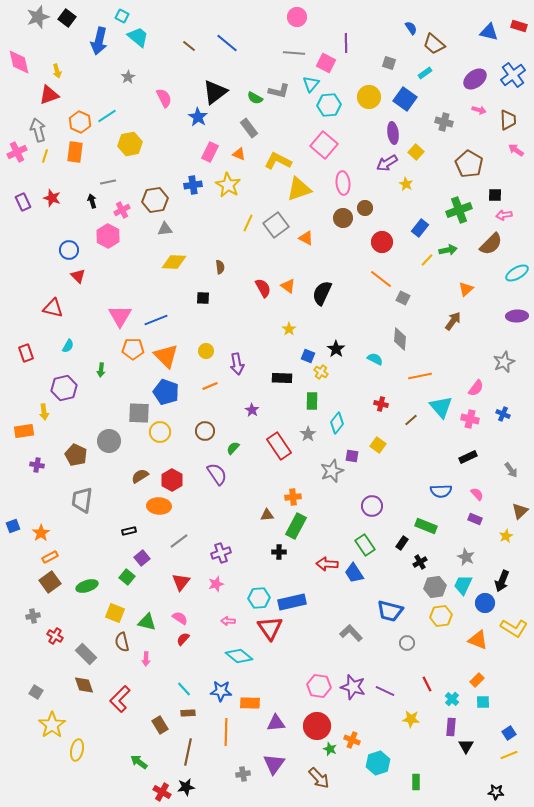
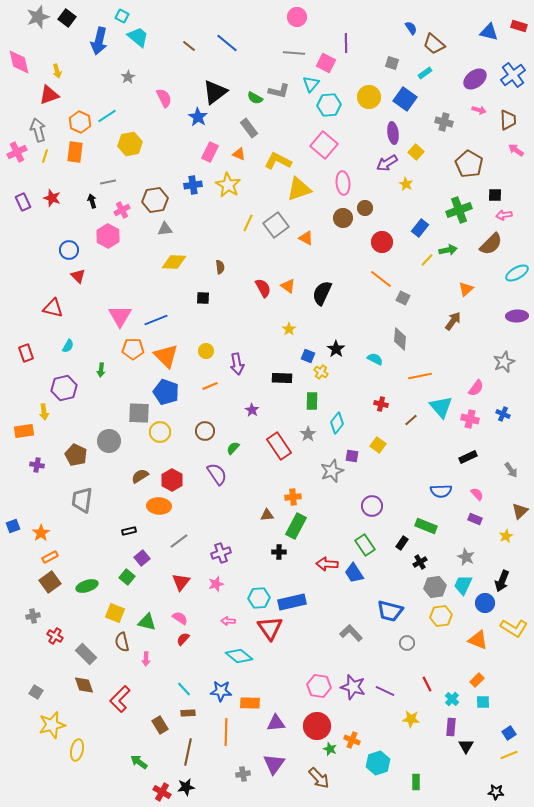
gray square at (389, 63): moved 3 px right
yellow star at (52, 725): rotated 20 degrees clockwise
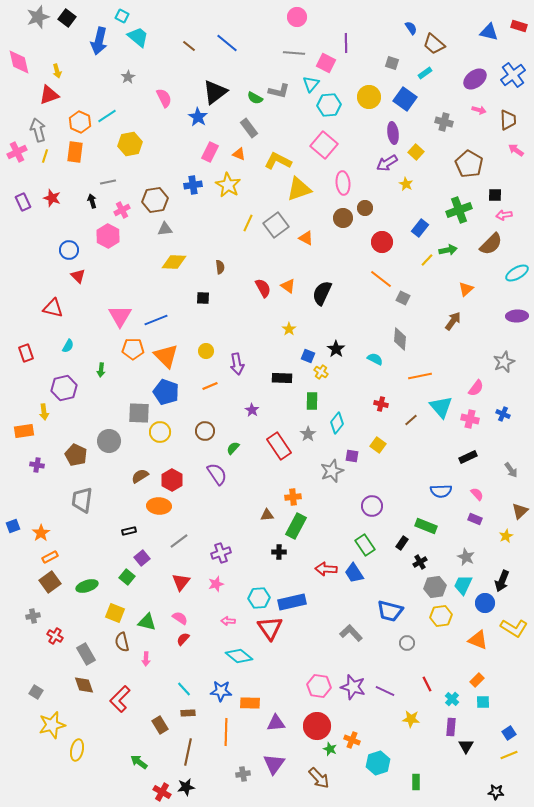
red arrow at (327, 564): moved 1 px left, 5 px down
gray rectangle at (86, 654): rotated 15 degrees clockwise
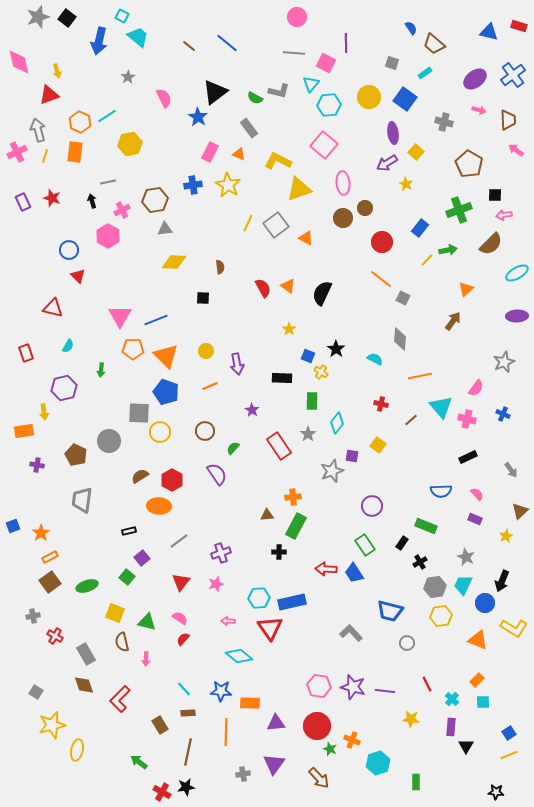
pink cross at (470, 419): moved 3 px left
purple line at (385, 691): rotated 18 degrees counterclockwise
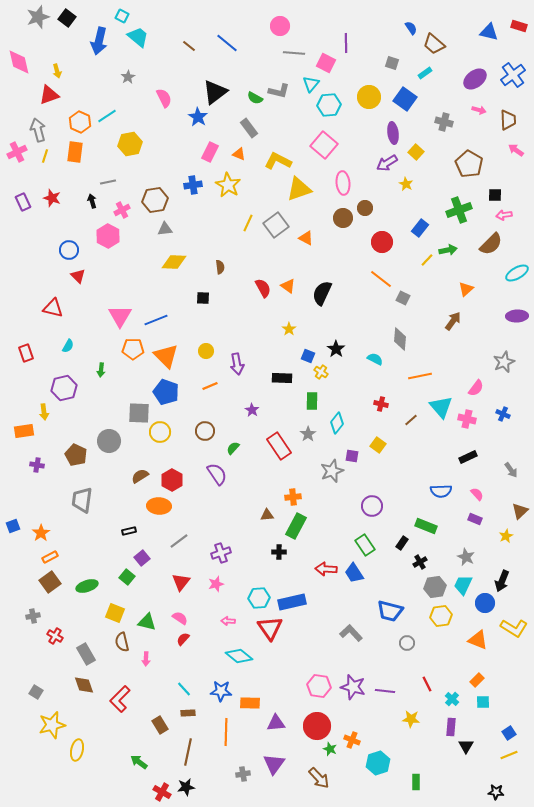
pink circle at (297, 17): moved 17 px left, 9 px down
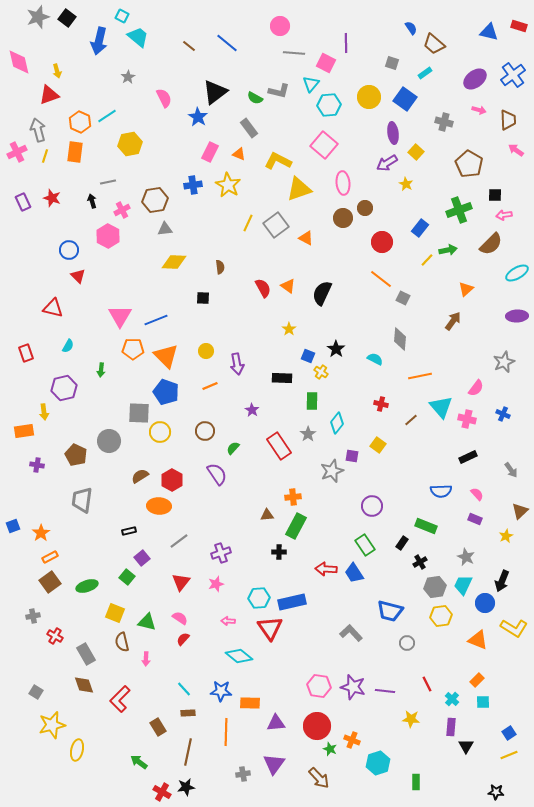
brown rectangle at (160, 725): moved 2 px left, 2 px down
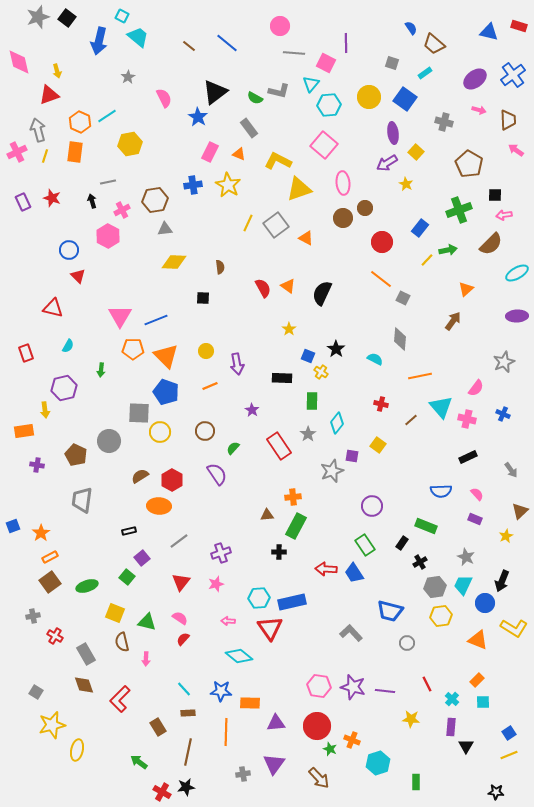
yellow arrow at (44, 412): moved 1 px right, 2 px up
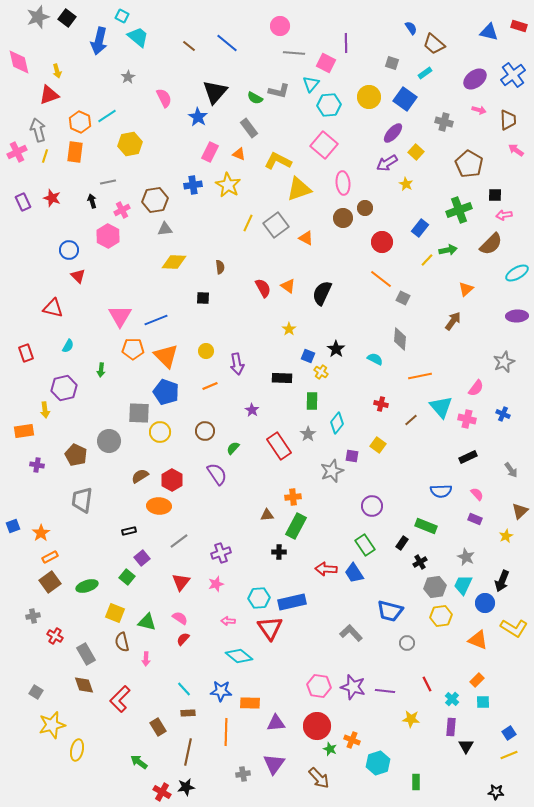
black triangle at (215, 92): rotated 12 degrees counterclockwise
purple ellipse at (393, 133): rotated 50 degrees clockwise
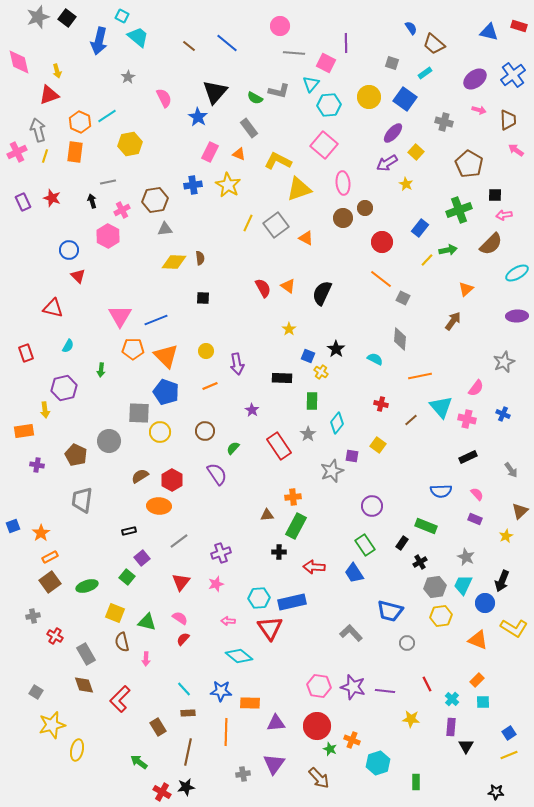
brown semicircle at (220, 267): moved 20 px left, 9 px up
red arrow at (326, 569): moved 12 px left, 2 px up
